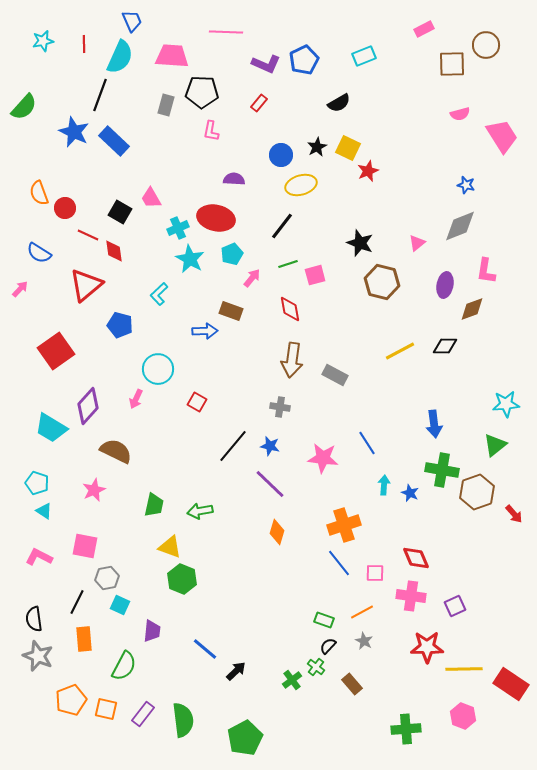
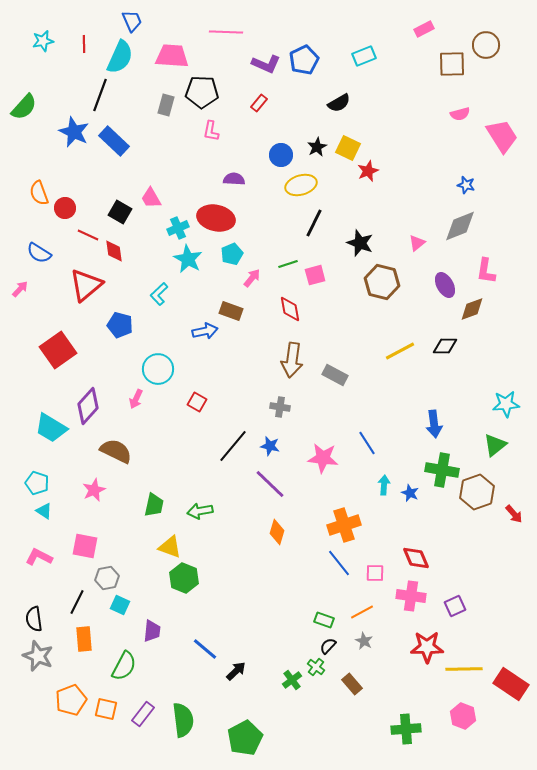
black line at (282, 226): moved 32 px right, 3 px up; rotated 12 degrees counterclockwise
cyan star at (190, 259): moved 2 px left
purple ellipse at (445, 285): rotated 40 degrees counterclockwise
blue arrow at (205, 331): rotated 10 degrees counterclockwise
red square at (56, 351): moved 2 px right, 1 px up
green hexagon at (182, 579): moved 2 px right, 1 px up
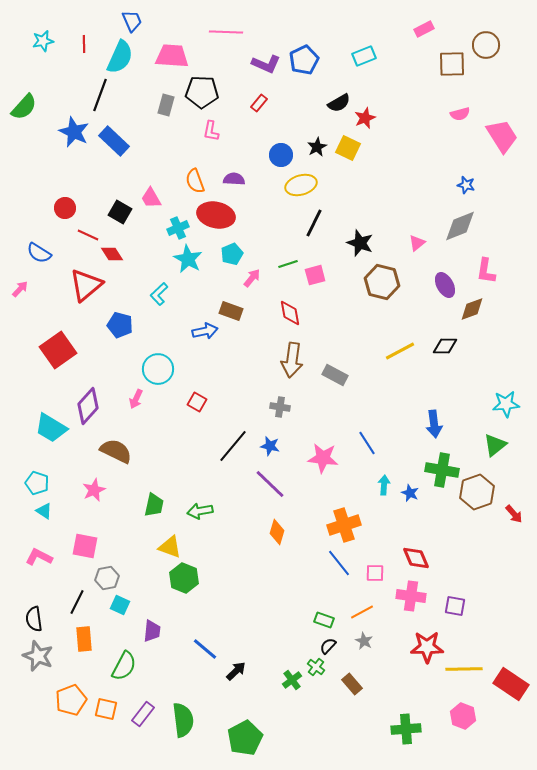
red star at (368, 171): moved 3 px left, 53 px up
orange semicircle at (39, 193): moved 156 px right, 12 px up
red ellipse at (216, 218): moved 3 px up
red diamond at (114, 251): moved 2 px left, 3 px down; rotated 25 degrees counterclockwise
red diamond at (290, 309): moved 4 px down
purple square at (455, 606): rotated 35 degrees clockwise
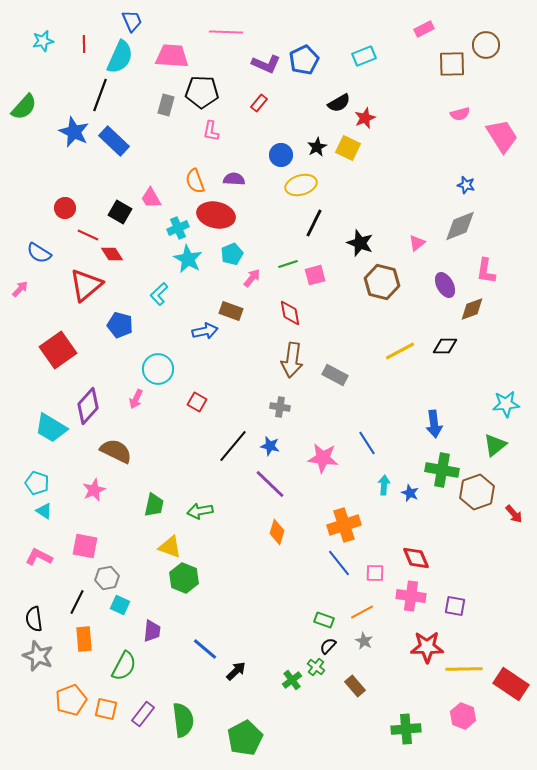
brown rectangle at (352, 684): moved 3 px right, 2 px down
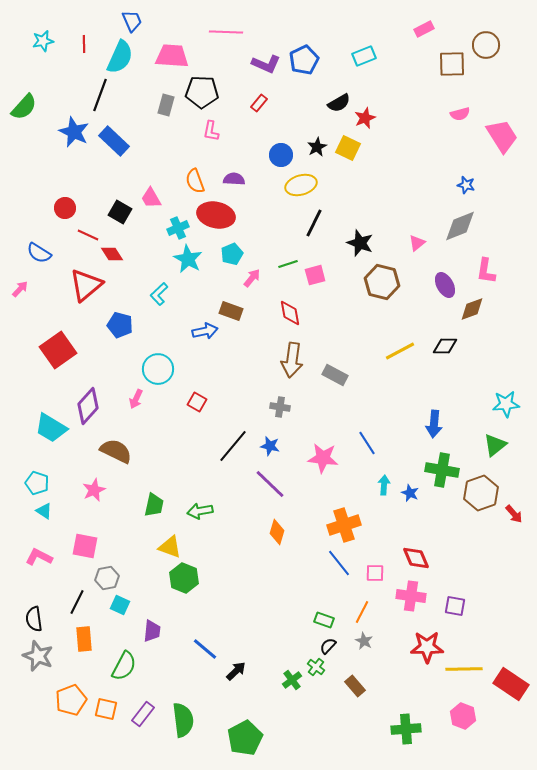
blue arrow at (434, 424): rotated 12 degrees clockwise
brown hexagon at (477, 492): moved 4 px right, 1 px down
orange line at (362, 612): rotated 35 degrees counterclockwise
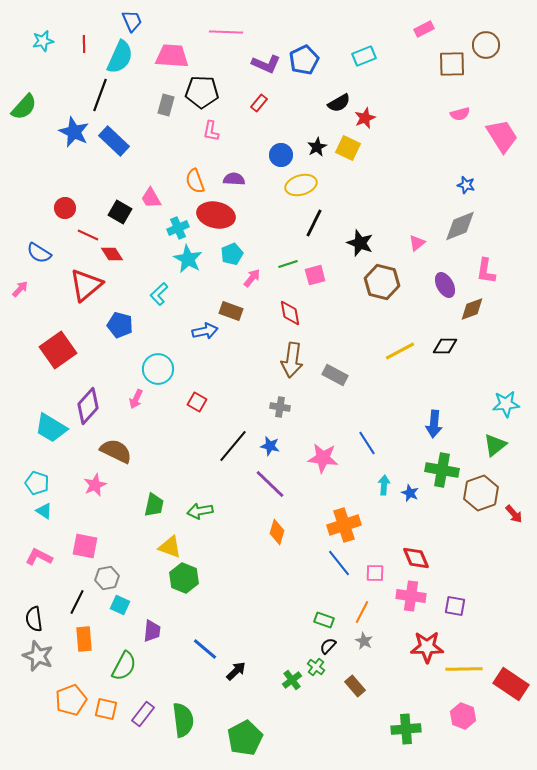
pink star at (94, 490): moved 1 px right, 5 px up
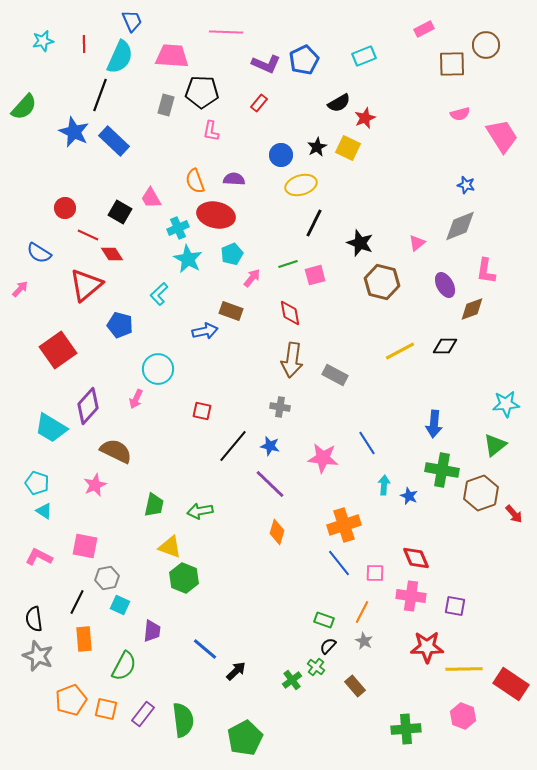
red square at (197, 402): moved 5 px right, 9 px down; rotated 18 degrees counterclockwise
blue star at (410, 493): moved 1 px left, 3 px down
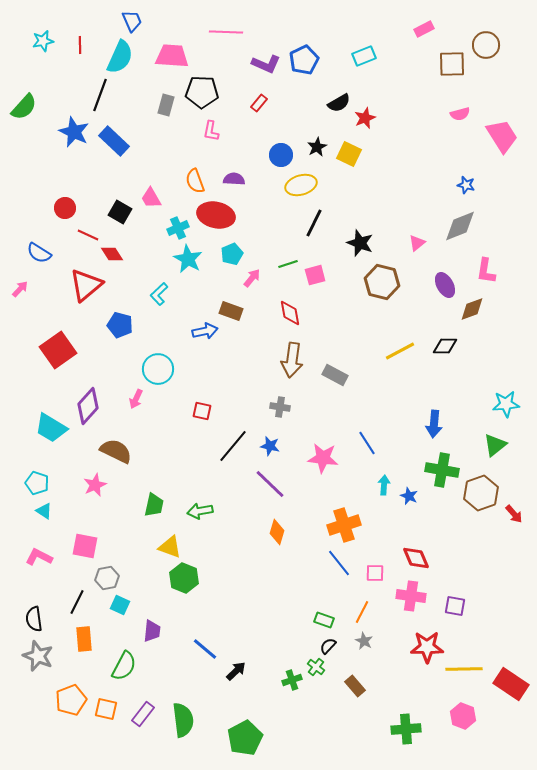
red line at (84, 44): moved 4 px left, 1 px down
yellow square at (348, 148): moved 1 px right, 6 px down
green cross at (292, 680): rotated 18 degrees clockwise
